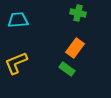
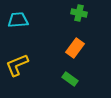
green cross: moved 1 px right
yellow L-shape: moved 1 px right, 2 px down
green rectangle: moved 3 px right, 10 px down
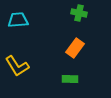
yellow L-shape: moved 1 px down; rotated 100 degrees counterclockwise
green rectangle: rotated 35 degrees counterclockwise
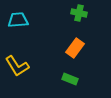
green rectangle: rotated 21 degrees clockwise
